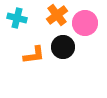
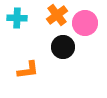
cyan cross: rotated 12 degrees counterclockwise
orange L-shape: moved 6 px left, 15 px down
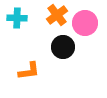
orange L-shape: moved 1 px right, 1 px down
